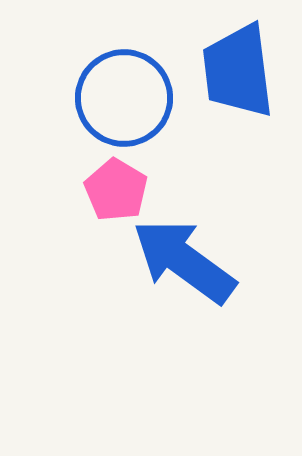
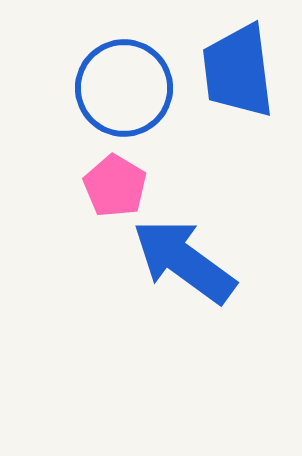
blue circle: moved 10 px up
pink pentagon: moved 1 px left, 4 px up
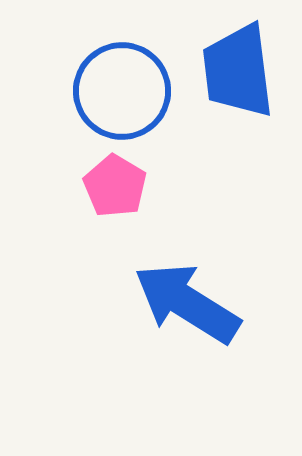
blue circle: moved 2 px left, 3 px down
blue arrow: moved 3 px right, 42 px down; rotated 4 degrees counterclockwise
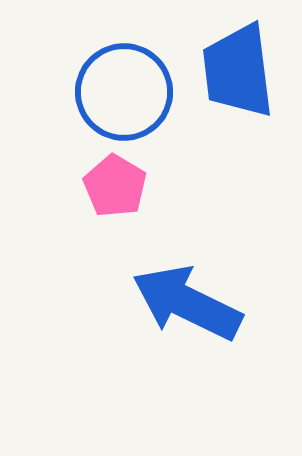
blue circle: moved 2 px right, 1 px down
blue arrow: rotated 6 degrees counterclockwise
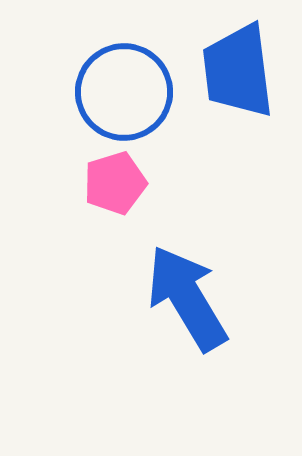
pink pentagon: moved 3 px up; rotated 24 degrees clockwise
blue arrow: moved 5 px up; rotated 33 degrees clockwise
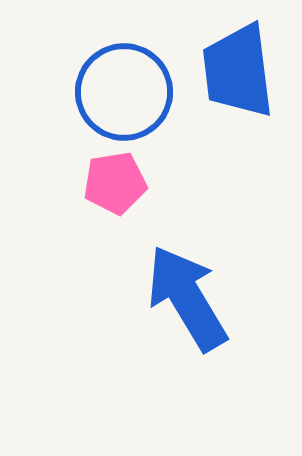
pink pentagon: rotated 8 degrees clockwise
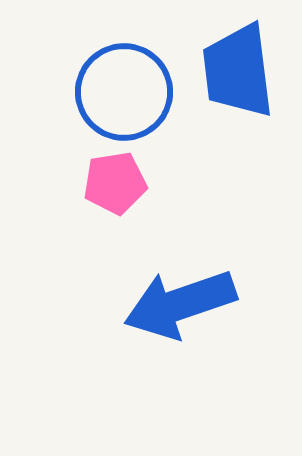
blue arrow: moved 7 px left, 6 px down; rotated 78 degrees counterclockwise
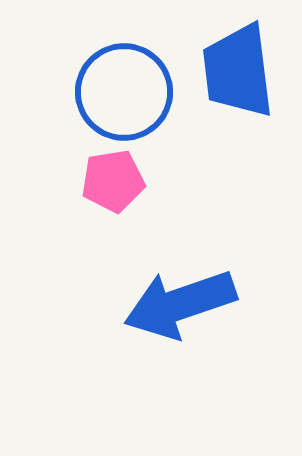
pink pentagon: moved 2 px left, 2 px up
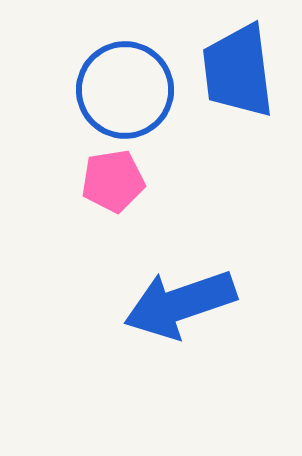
blue circle: moved 1 px right, 2 px up
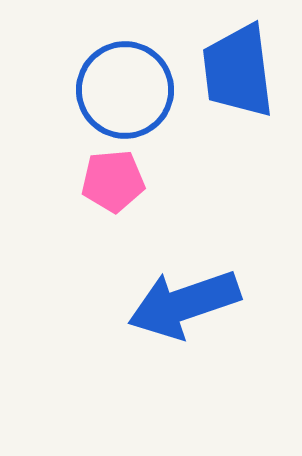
pink pentagon: rotated 4 degrees clockwise
blue arrow: moved 4 px right
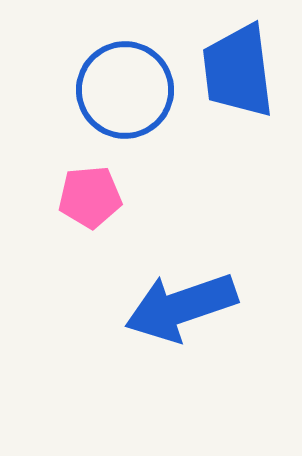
pink pentagon: moved 23 px left, 16 px down
blue arrow: moved 3 px left, 3 px down
